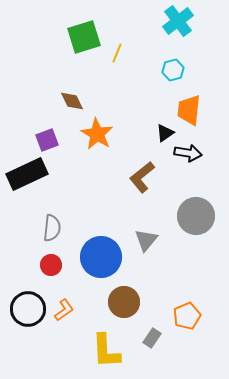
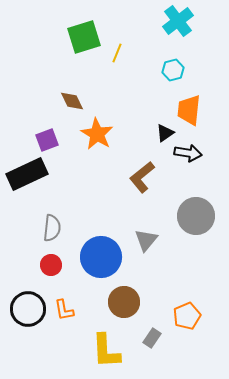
orange L-shape: rotated 115 degrees clockwise
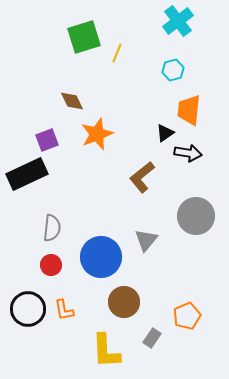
orange star: rotated 20 degrees clockwise
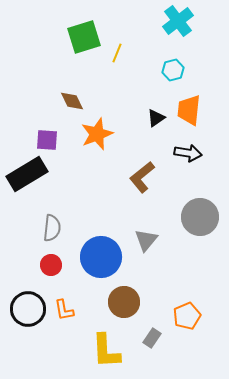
black triangle: moved 9 px left, 15 px up
purple square: rotated 25 degrees clockwise
black rectangle: rotated 6 degrees counterclockwise
gray circle: moved 4 px right, 1 px down
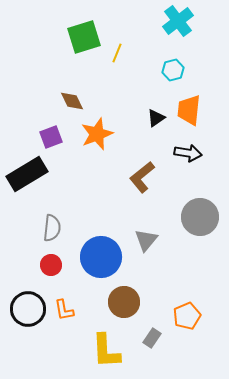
purple square: moved 4 px right, 3 px up; rotated 25 degrees counterclockwise
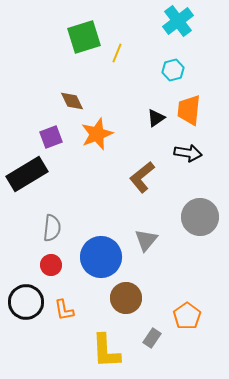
brown circle: moved 2 px right, 4 px up
black circle: moved 2 px left, 7 px up
orange pentagon: rotated 12 degrees counterclockwise
